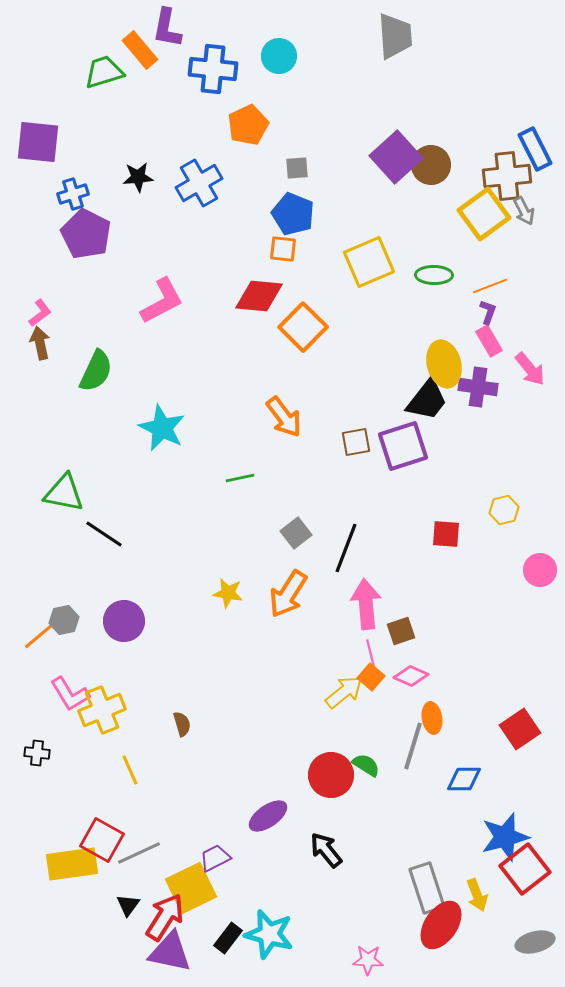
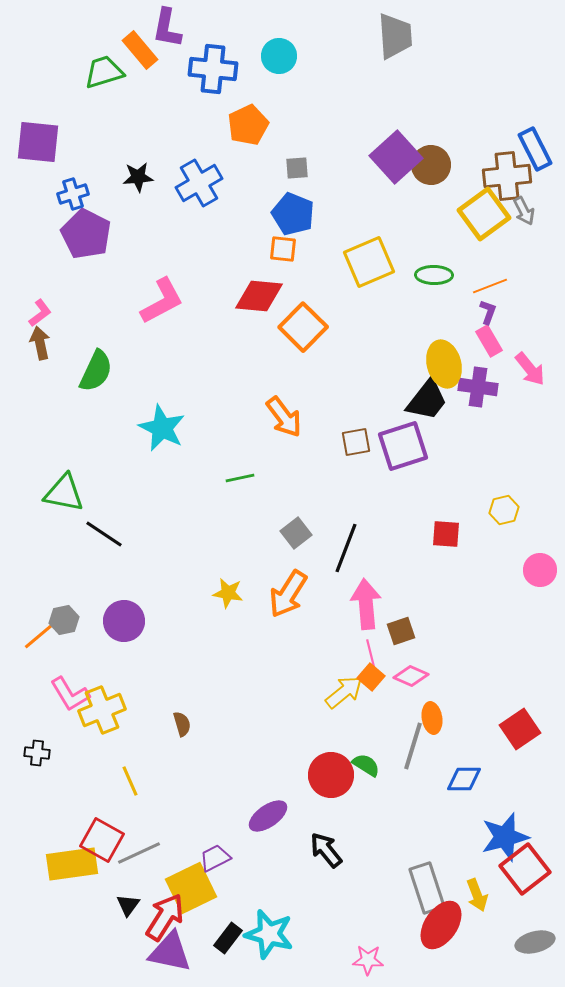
yellow line at (130, 770): moved 11 px down
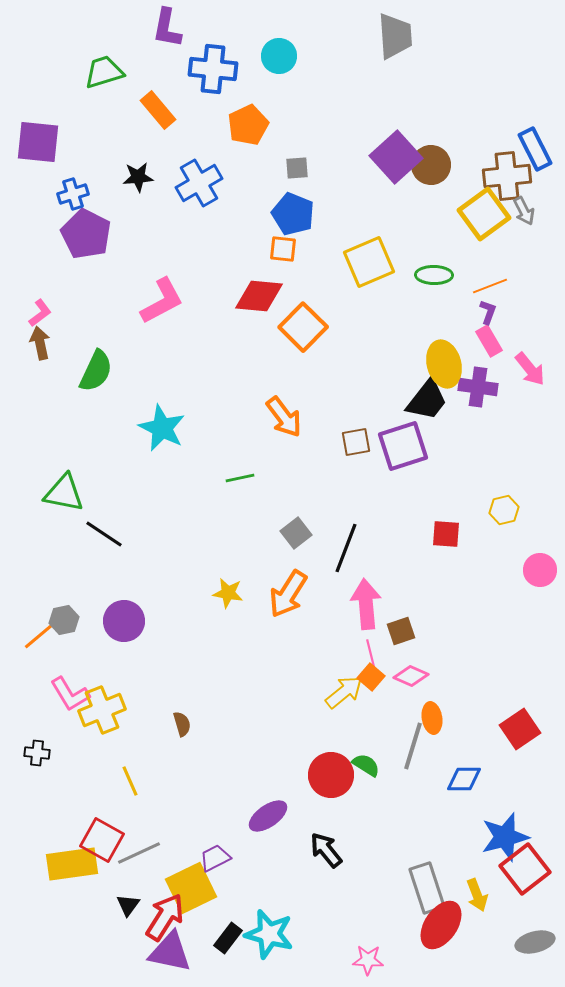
orange rectangle at (140, 50): moved 18 px right, 60 px down
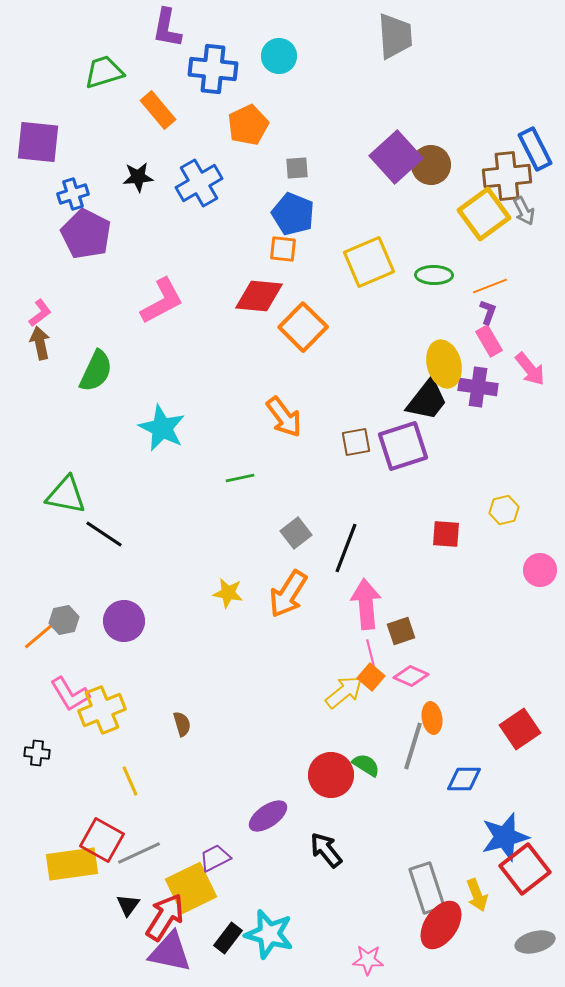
green triangle at (64, 493): moved 2 px right, 2 px down
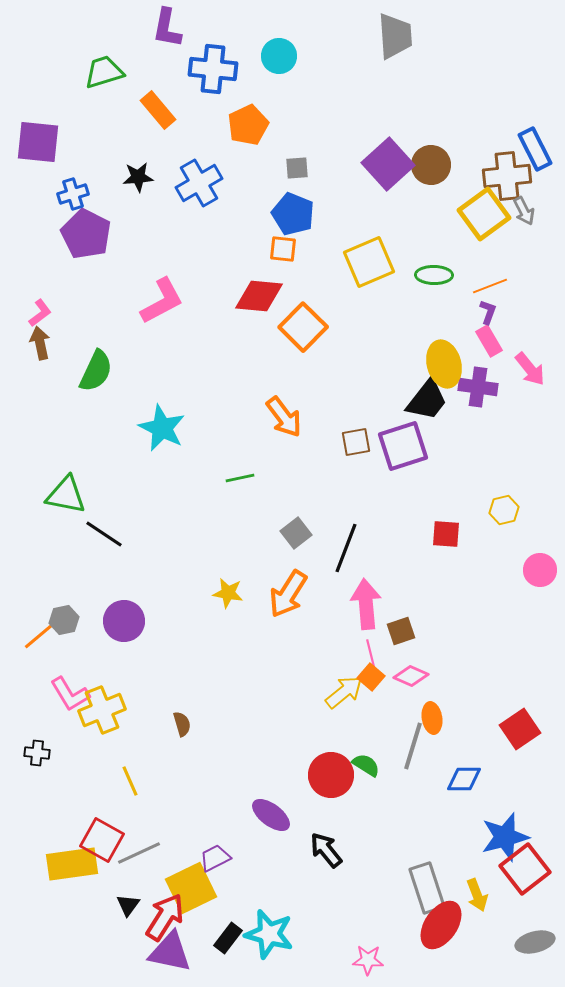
purple square at (396, 157): moved 8 px left, 7 px down
purple ellipse at (268, 816): moved 3 px right, 1 px up; rotated 72 degrees clockwise
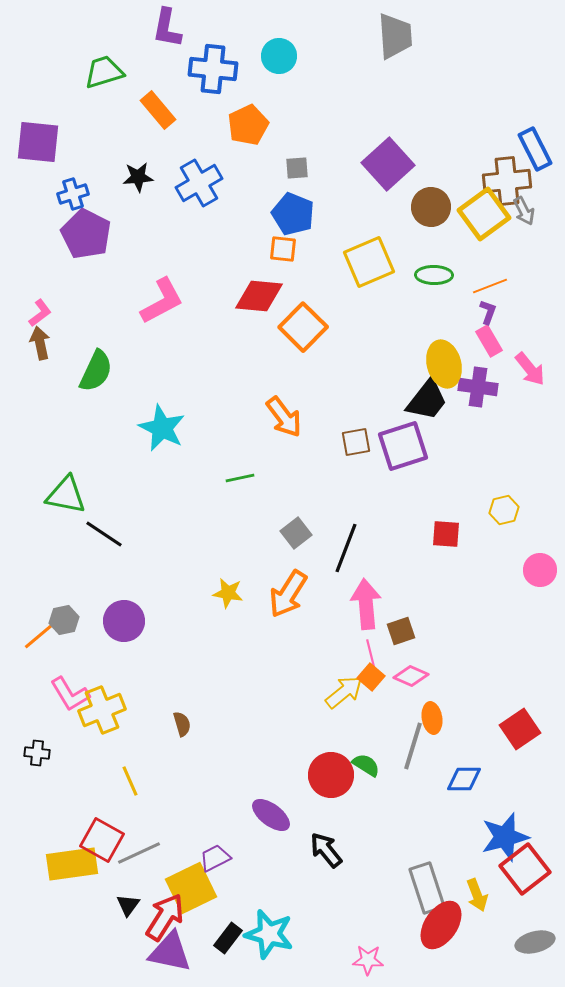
brown circle at (431, 165): moved 42 px down
brown cross at (507, 176): moved 5 px down
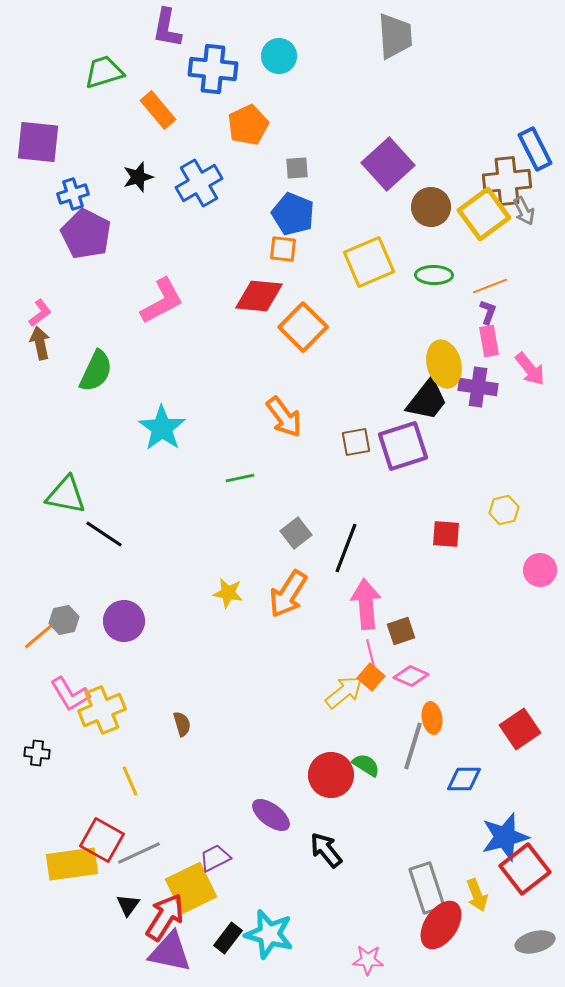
black star at (138, 177): rotated 12 degrees counterclockwise
pink rectangle at (489, 341): rotated 20 degrees clockwise
cyan star at (162, 428): rotated 9 degrees clockwise
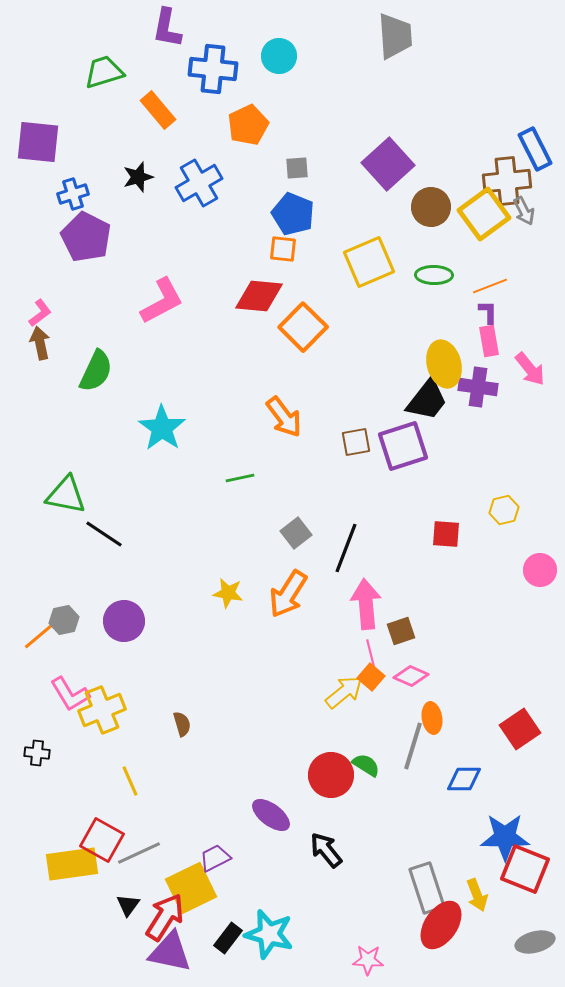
purple pentagon at (86, 234): moved 3 px down
purple L-shape at (488, 312): rotated 20 degrees counterclockwise
blue star at (505, 837): rotated 15 degrees clockwise
red square at (525, 869): rotated 30 degrees counterclockwise
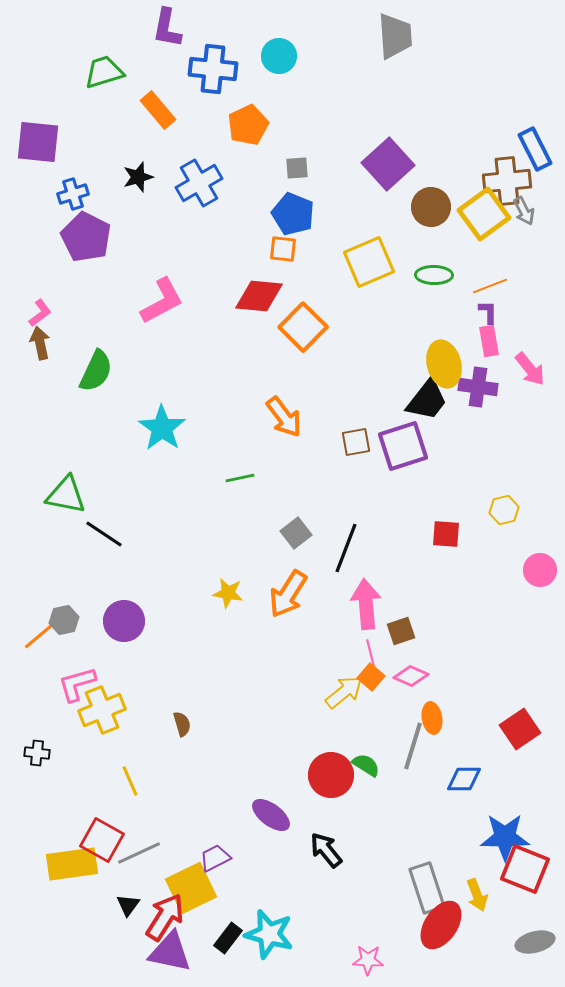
pink L-shape at (70, 694): moved 7 px right, 10 px up; rotated 105 degrees clockwise
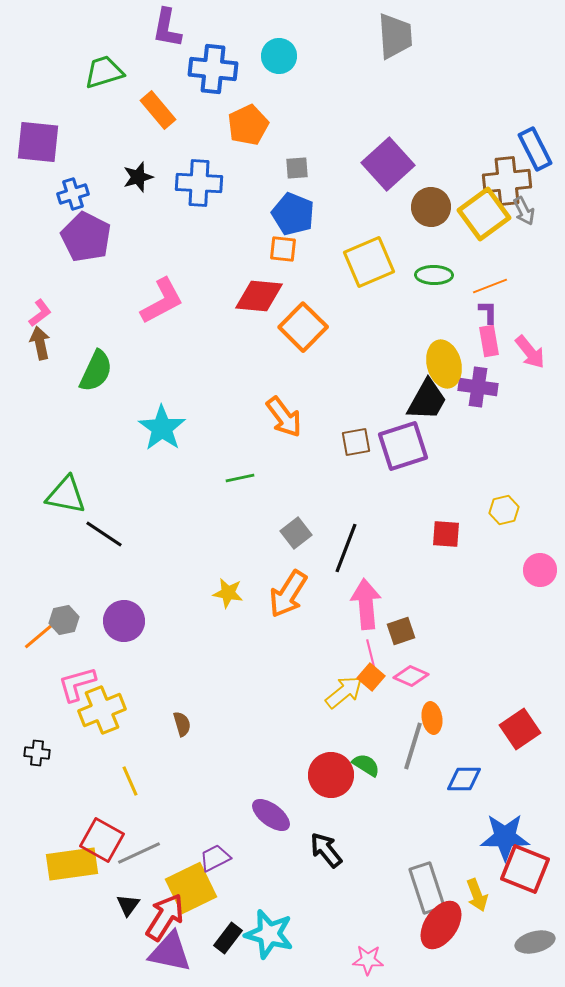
blue cross at (199, 183): rotated 33 degrees clockwise
pink arrow at (530, 369): moved 17 px up
black trapezoid at (427, 400): rotated 9 degrees counterclockwise
